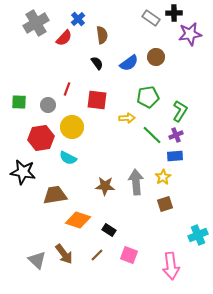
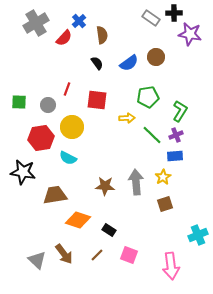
blue cross: moved 1 px right, 2 px down
purple star: rotated 20 degrees clockwise
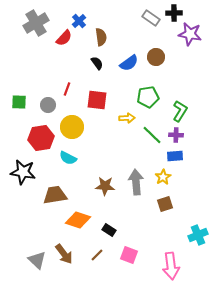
brown semicircle: moved 1 px left, 2 px down
purple cross: rotated 24 degrees clockwise
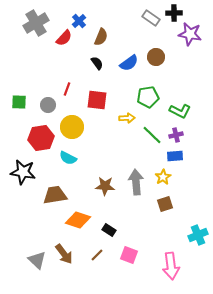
brown semicircle: rotated 30 degrees clockwise
green L-shape: rotated 85 degrees clockwise
purple cross: rotated 16 degrees counterclockwise
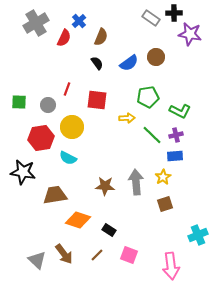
red semicircle: rotated 18 degrees counterclockwise
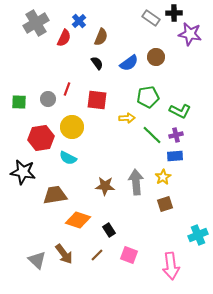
gray circle: moved 6 px up
black rectangle: rotated 24 degrees clockwise
